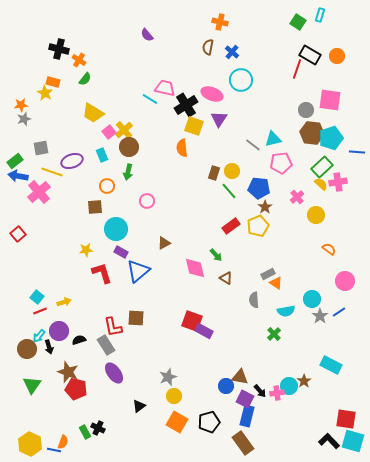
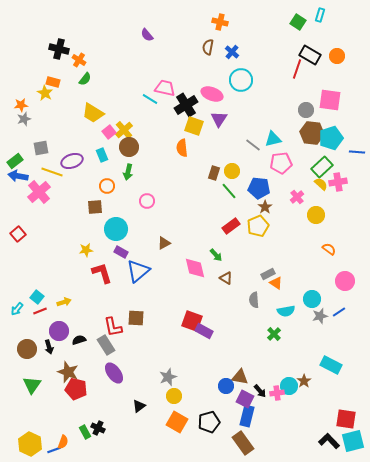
gray star at (320, 316): rotated 21 degrees clockwise
cyan arrow at (39, 336): moved 22 px left, 27 px up
cyan square at (353, 441): rotated 30 degrees counterclockwise
blue line at (54, 450): rotated 32 degrees counterclockwise
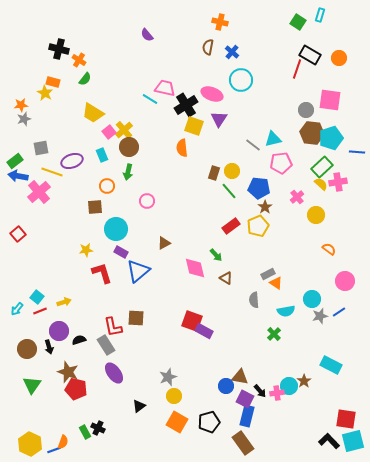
orange circle at (337, 56): moved 2 px right, 2 px down
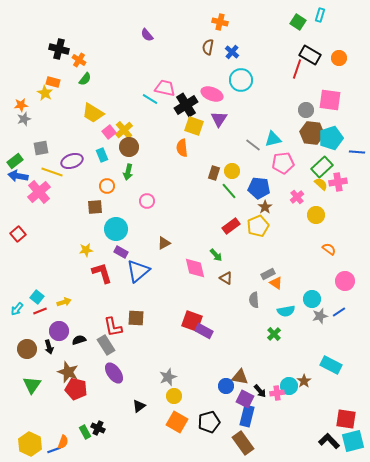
pink pentagon at (281, 163): moved 2 px right
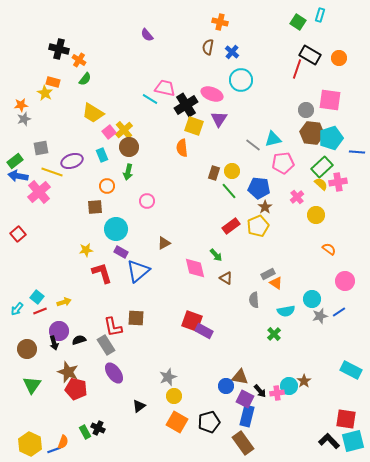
black arrow at (49, 347): moved 5 px right, 4 px up
cyan rectangle at (331, 365): moved 20 px right, 5 px down
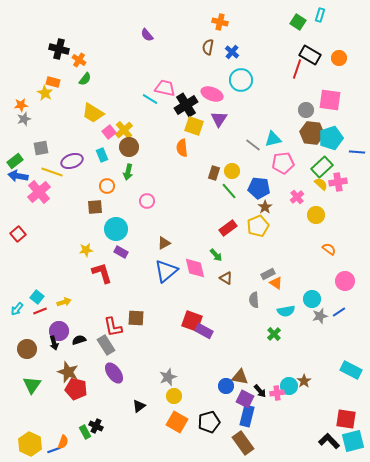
red rectangle at (231, 226): moved 3 px left, 2 px down
blue triangle at (138, 271): moved 28 px right
black cross at (98, 428): moved 2 px left, 2 px up
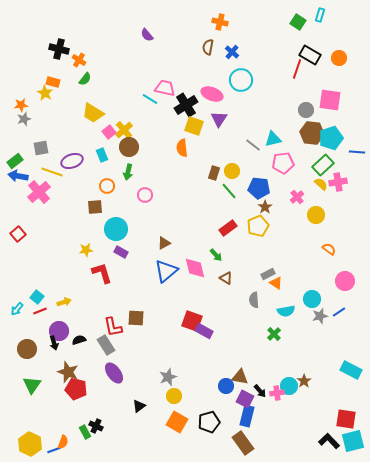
green rectangle at (322, 167): moved 1 px right, 2 px up
pink circle at (147, 201): moved 2 px left, 6 px up
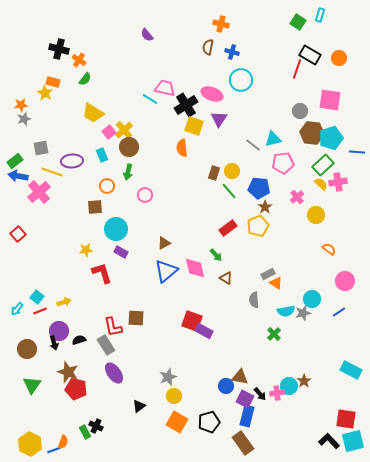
orange cross at (220, 22): moved 1 px right, 2 px down
blue cross at (232, 52): rotated 24 degrees counterclockwise
gray circle at (306, 110): moved 6 px left, 1 px down
purple ellipse at (72, 161): rotated 15 degrees clockwise
gray star at (320, 316): moved 17 px left, 3 px up
black arrow at (260, 391): moved 3 px down
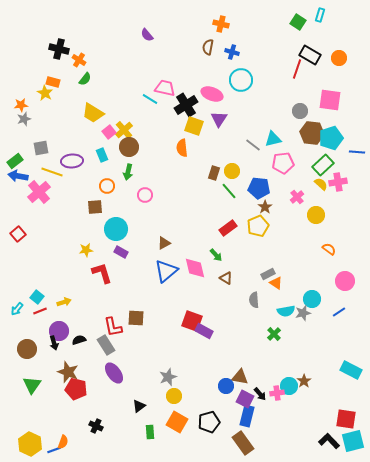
green rectangle at (85, 432): moved 65 px right; rotated 24 degrees clockwise
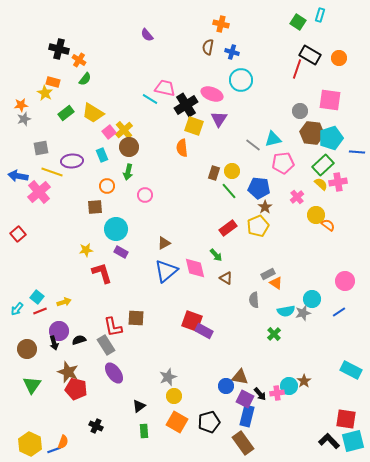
green rectangle at (15, 161): moved 51 px right, 48 px up
orange semicircle at (329, 249): moved 1 px left, 24 px up
green rectangle at (150, 432): moved 6 px left, 1 px up
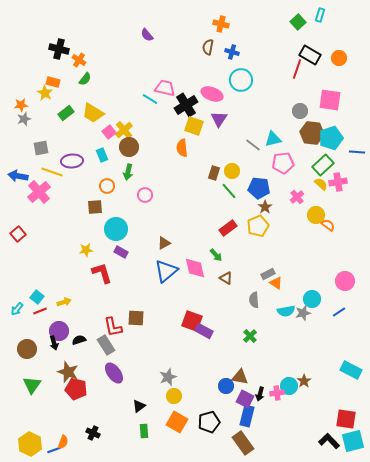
green square at (298, 22): rotated 14 degrees clockwise
green cross at (274, 334): moved 24 px left, 2 px down
black arrow at (260, 394): rotated 56 degrees clockwise
black cross at (96, 426): moved 3 px left, 7 px down
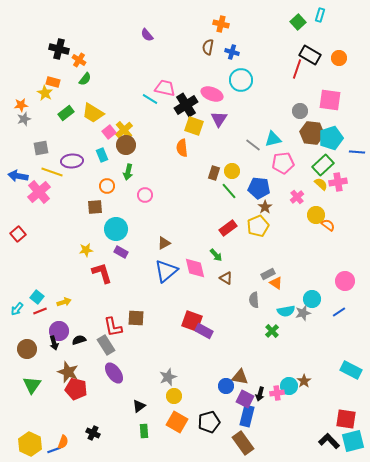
brown circle at (129, 147): moved 3 px left, 2 px up
green cross at (250, 336): moved 22 px right, 5 px up
